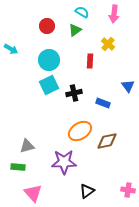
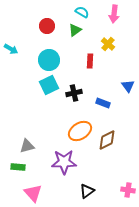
brown diamond: moved 1 px up; rotated 15 degrees counterclockwise
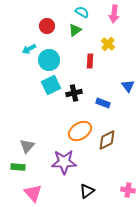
cyan arrow: moved 18 px right; rotated 120 degrees clockwise
cyan square: moved 2 px right
gray triangle: rotated 35 degrees counterclockwise
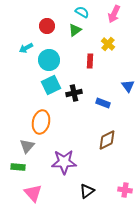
pink arrow: rotated 18 degrees clockwise
cyan arrow: moved 3 px left, 1 px up
orange ellipse: moved 39 px left, 9 px up; rotated 45 degrees counterclockwise
pink cross: moved 3 px left
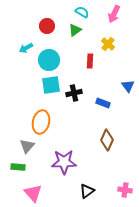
cyan square: rotated 18 degrees clockwise
brown diamond: rotated 40 degrees counterclockwise
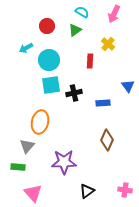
blue rectangle: rotated 24 degrees counterclockwise
orange ellipse: moved 1 px left
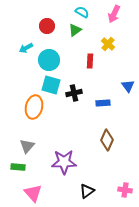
cyan square: rotated 24 degrees clockwise
orange ellipse: moved 6 px left, 15 px up
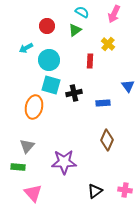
black triangle: moved 8 px right
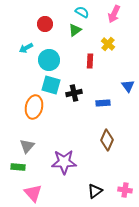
red circle: moved 2 px left, 2 px up
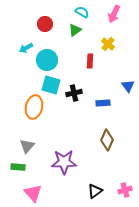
cyan circle: moved 2 px left
pink cross: rotated 24 degrees counterclockwise
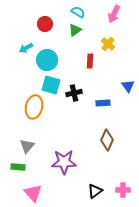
cyan semicircle: moved 4 px left
pink cross: moved 2 px left; rotated 16 degrees clockwise
